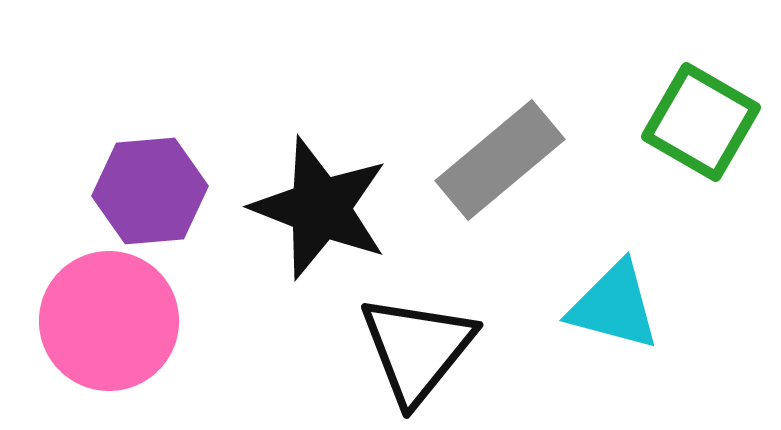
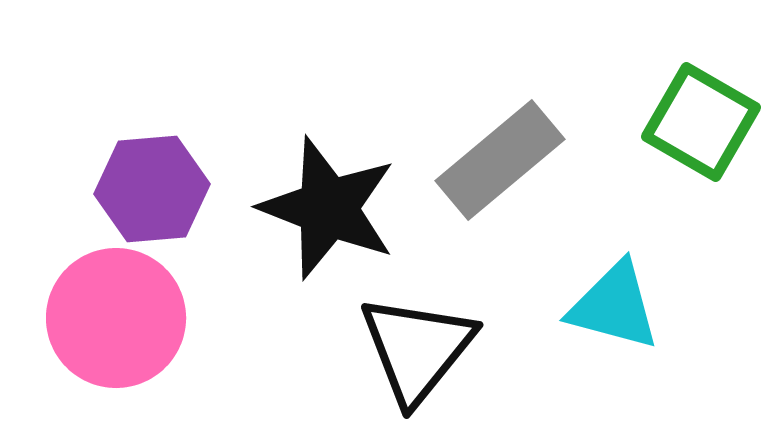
purple hexagon: moved 2 px right, 2 px up
black star: moved 8 px right
pink circle: moved 7 px right, 3 px up
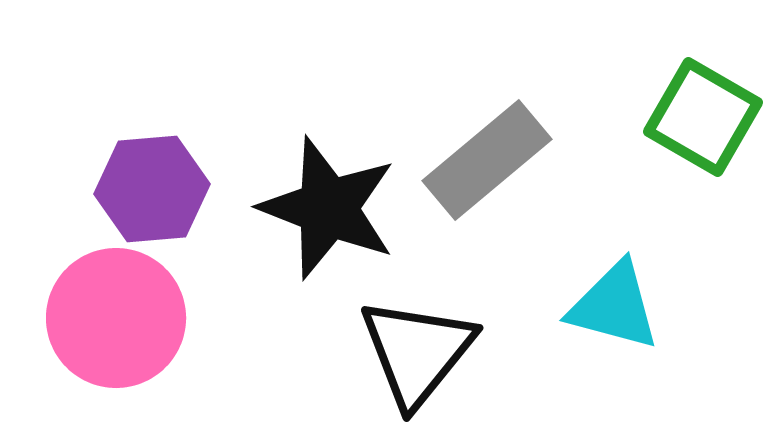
green square: moved 2 px right, 5 px up
gray rectangle: moved 13 px left
black triangle: moved 3 px down
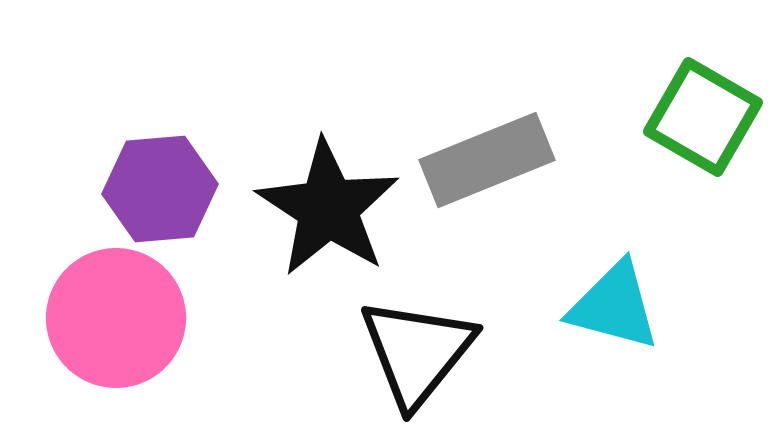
gray rectangle: rotated 18 degrees clockwise
purple hexagon: moved 8 px right
black star: rotated 12 degrees clockwise
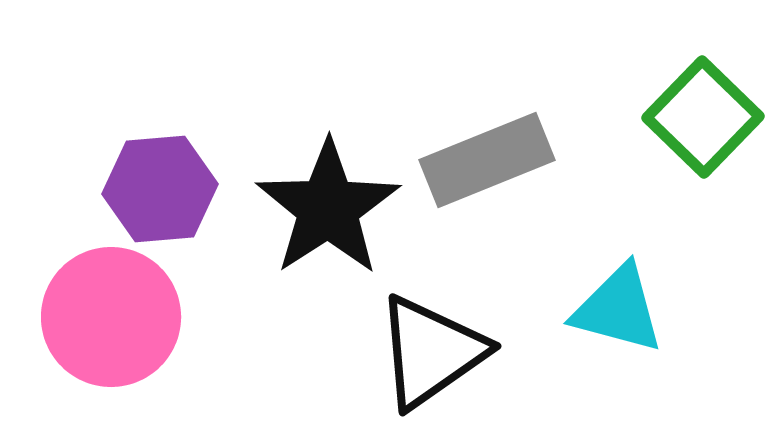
green square: rotated 14 degrees clockwise
black star: rotated 6 degrees clockwise
cyan triangle: moved 4 px right, 3 px down
pink circle: moved 5 px left, 1 px up
black triangle: moved 14 px right; rotated 16 degrees clockwise
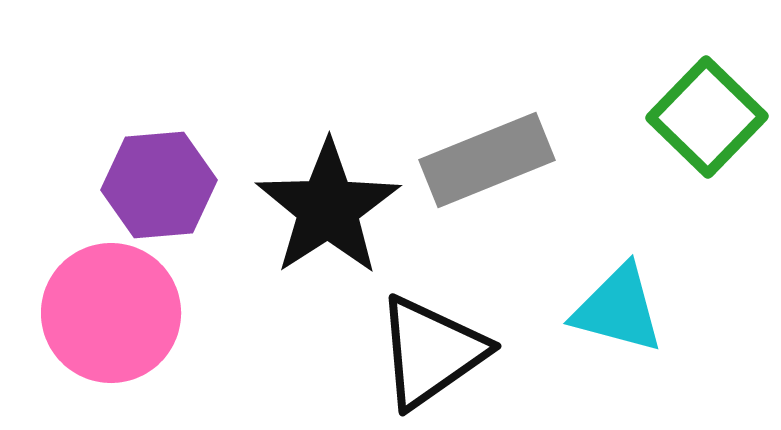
green square: moved 4 px right
purple hexagon: moved 1 px left, 4 px up
pink circle: moved 4 px up
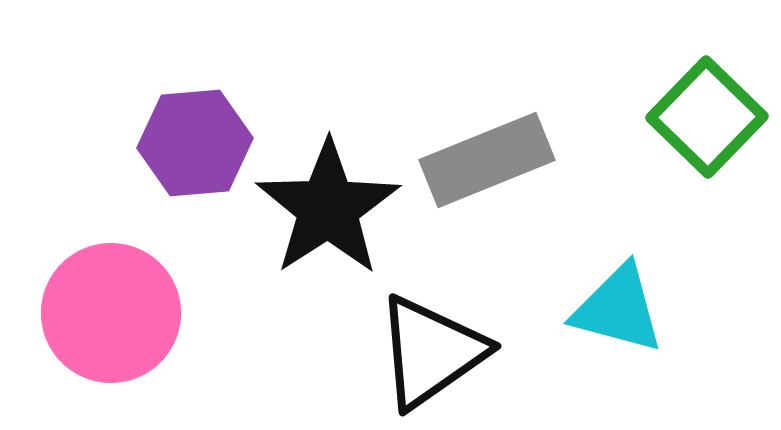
purple hexagon: moved 36 px right, 42 px up
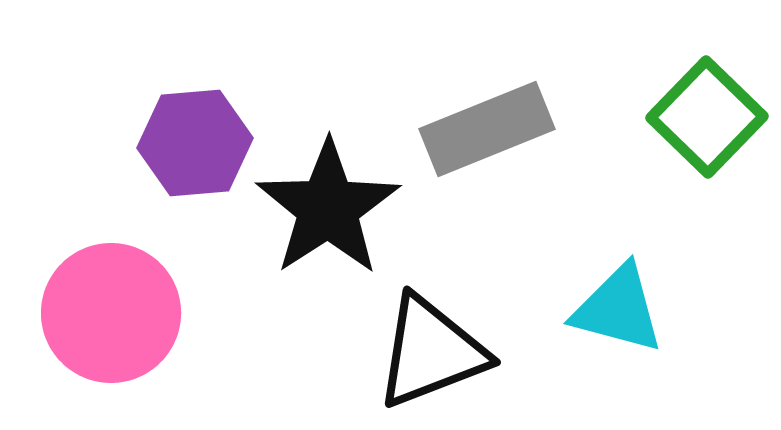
gray rectangle: moved 31 px up
black triangle: rotated 14 degrees clockwise
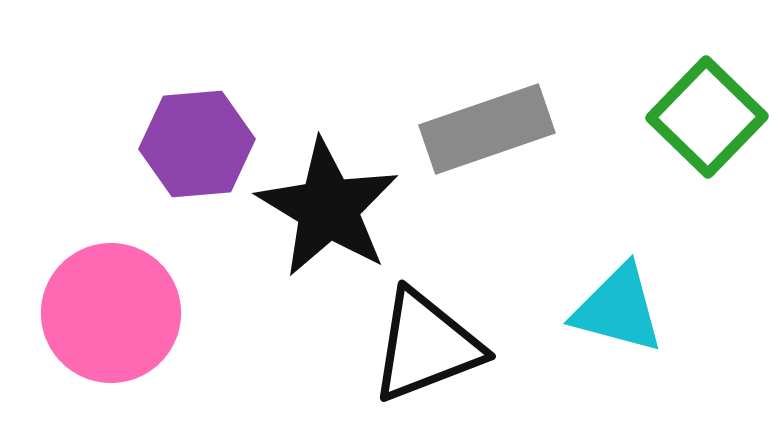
gray rectangle: rotated 3 degrees clockwise
purple hexagon: moved 2 px right, 1 px down
black star: rotated 8 degrees counterclockwise
black triangle: moved 5 px left, 6 px up
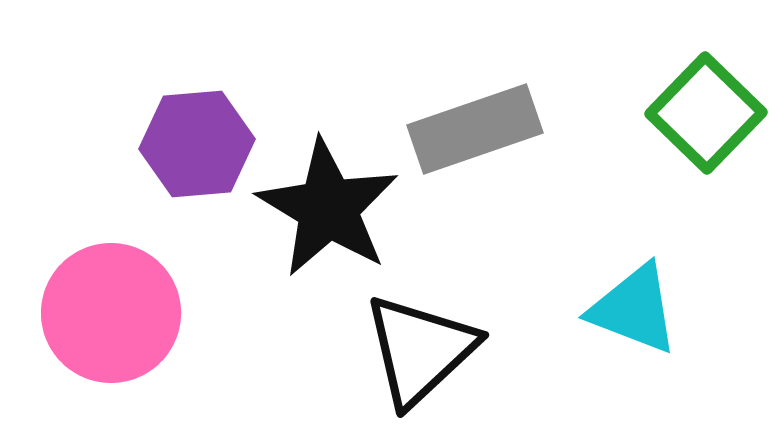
green square: moved 1 px left, 4 px up
gray rectangle: moved 12 px left
cyan triangle: moved 16 px right; rotated 6 degrees clockwise
black triangle: moved 6 px left, 4 px down; rotated 22 degrees counterclockwise
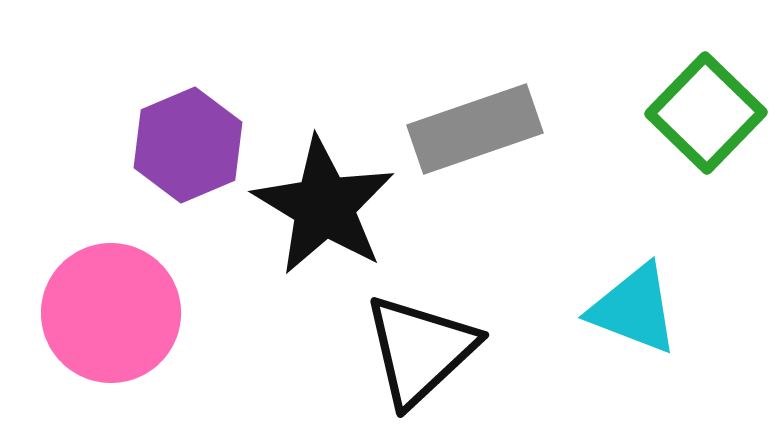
purple hexagon: moved 9 px left, 1 px down; rotated 18 degrees counterclockwise
black star: moved 4 px left, 2 px up
